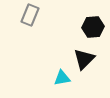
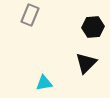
black triangle: moved 2 px right, 4 px down
cyan triangle: moved 18 px left, 5 px down
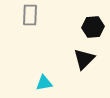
gray rectangle: rotated 20 degrees counterclockwise
black triangle: moved 2 px left, 4 px up
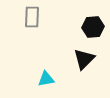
gray rectangle: moved 2 px right, 2 px down
cyan triangle: moved 2 px right, 4 px up
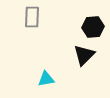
black triangle: moved 4 px up
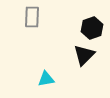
black hexagon: moved 1 px left, 1 px down; rotated 15 degrees counterclockwise
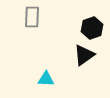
black triangle: rotated 10 degrees clockwise
cyan triangle: rotated 12 degrees clockwise
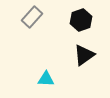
gray rectangle: rotated 40 degrees clockwise
black hexagon: moved 11 px left, 8 px up
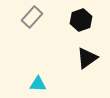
black triangle: moved 3 px right, 3 px down
cyan triangle: moved 8 px left, 5 px down
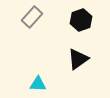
black triangle: moved 9 px left, 1 px down
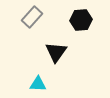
black hexagon: rotated 15 degrees clockwise
black triangle: moved 22 px left, 7 px up; rotated 20 degrees counterclockwise
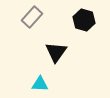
black hexagon: moved 3 px right; rotated 20 degrees clockwise
cyan triangle: moved 2 px right
